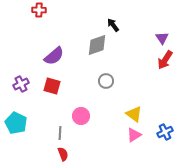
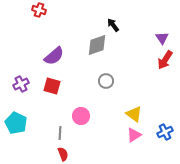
red cross: rotated 16 degrees clockwise
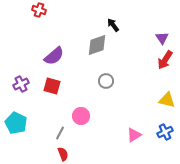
yellow triangle: moved 33 px right, 14 px up; rotated 24 degrees counterclockwise
gray line: rotated 24 degrees clockwise
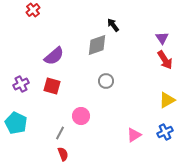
red cross: moved 6 px left; rotated 32 degrees clockwise
red arrow: rotated 66 degrees counterclockwise
yellow triangle: rotated 42 degrees counterclockwise
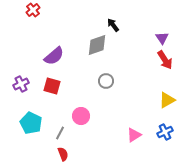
cyan pentagon: moved 15 px right
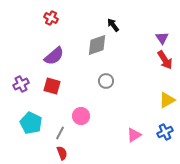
red cross: moved 18 px right, 8 px down; rotated 24 degrees counterclockwise
red semicircle: moved 1 px left, 1 px up
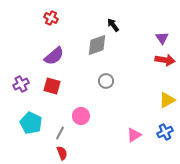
red arrow: rotated 48 degrees counterclockwise
